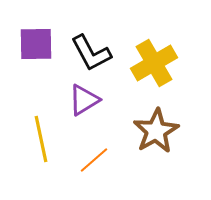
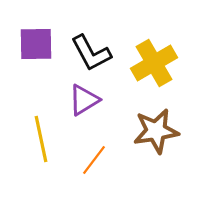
brown star: rotated 21 degrees clockwise
orange line: rotated 12 degrees counterclockwise
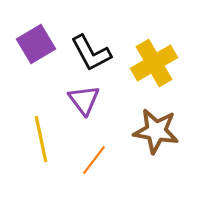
purple square: rotated 30 degrees counterclockwise
purple triangle: rotated 36 degrees counterclockwise
brown star: rotated 18 degrees clockwise
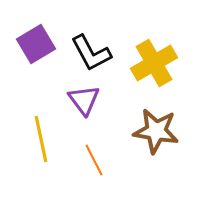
orange line: rotated 64 degrees counterclockwise
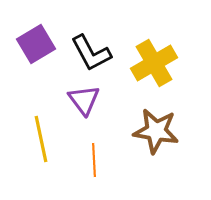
orange line: rotated 24 degrees clockwise
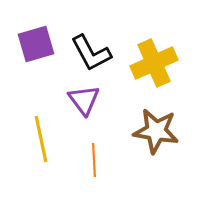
purple square: rotated 15 degrees clockwise
yellow cross: rotated 6 degrees clockwise
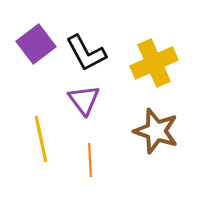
purple square: rotated 21 degrees counterclockwise
black L-shape: moved 5 px left
brown star: rotated 9 degrees clockwise
orange line: moved 4 px left
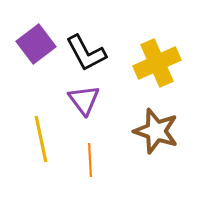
yellow cross: moved 3 px right
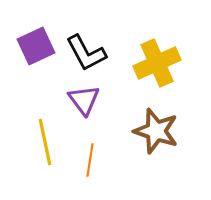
purple square: moved 2 px down; rotated 12 degrees clockwise
yellow line: moved 4 px right, 3 px down
orange line: rotated 12 degrees clockwise
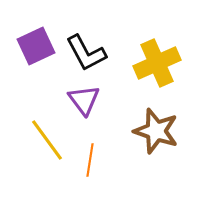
yellow line: moved 2 px right, 2 px up; rotated 24 degrees counterclockwise
